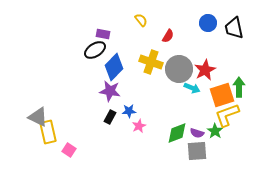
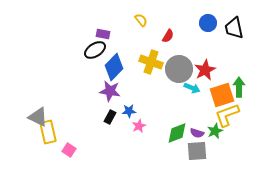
green star: rotated 14 degrees clockwise
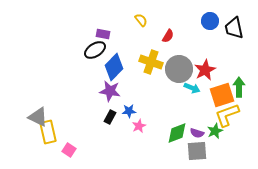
blue circle: moved 2 px right, 2 px up
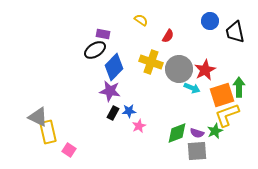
yellow semicircle: rotated 16 degrees counterclockwise
black trapezoid: moved 1 px right, 4 px down
black rectangle: moved 3 px right, 4 px up
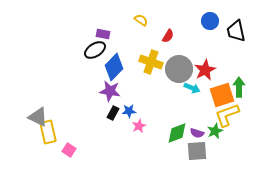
black trapezoid: moved 1 px right, 1 px up
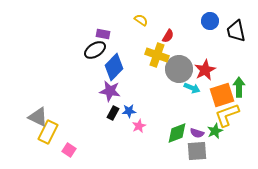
yellow cross: moved 6 px right, 7 px up
yellow rectangle: rotated 40 degrees clockwise
